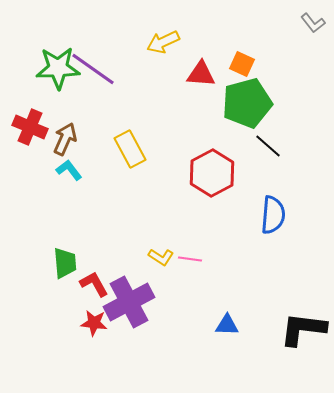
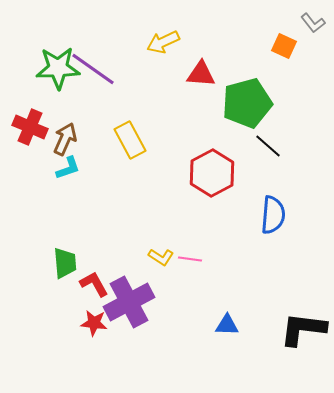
orange square: moved 42 px right, 18 px up
yellow rectangle: moved 9 px up
cyan L-shape: moved 1 px left, 2 px up; rotated 108 degrees clockwise
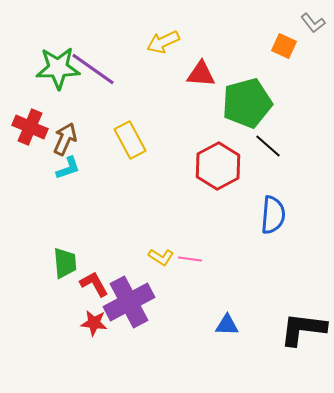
red hexagon: moved 6 px right, 7 px up
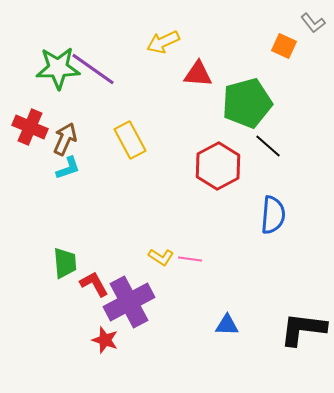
red triangle: moved 3 px left
red star: moved 11 px right, 17 px down; rotated 12 degrees clockwise
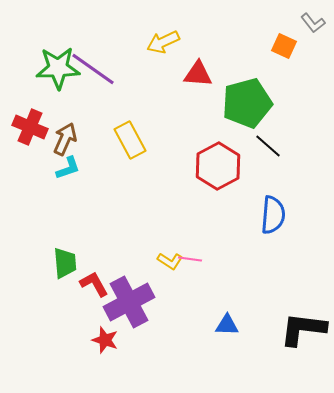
yellow L-shape: moved 9 px right, 4 px down
